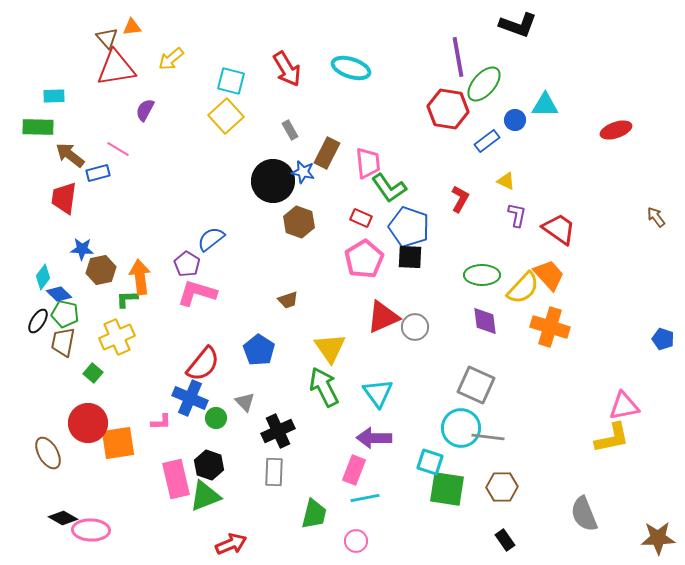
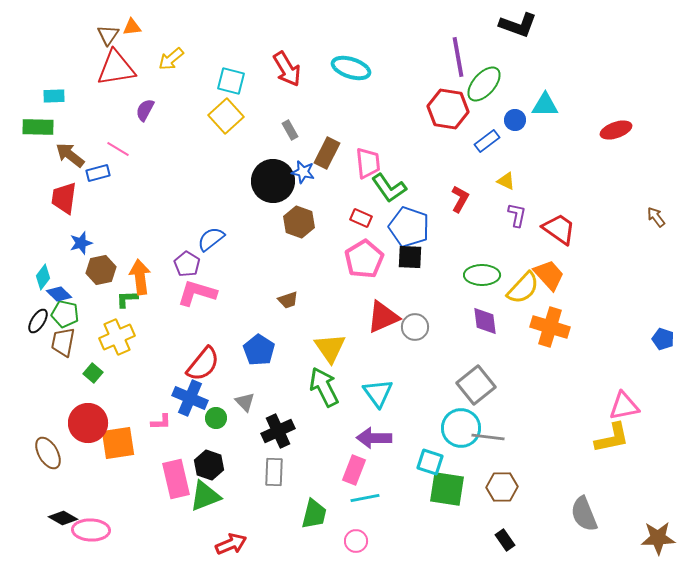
brown triangle at (107, 38): moved 1 px right, 3 px up; rotated 15 degrees clockwise
blue star at (82, 249): moved 1 px left, 6 px up; rotated 20 degrees counterclockwise
gray square at (476, 385): rotated 27 degrees clockwise
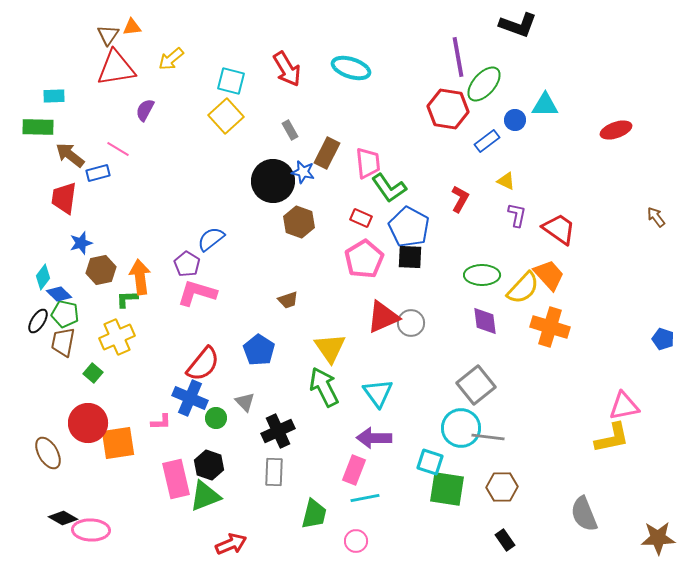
blue pentagon at (409, 227): rotated 9 degrees clockwise
gray circle at (415, 327): moved 4 px left, 4 px up
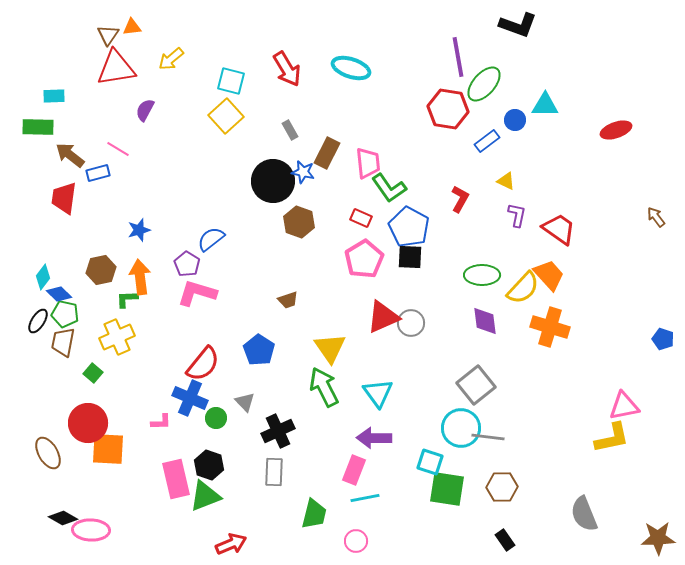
blue star at (81, 243): moved 58 px right, 13 px up
orange square at (118, 443): moved 10 px left, 6 px down; rotated 12 degrees clockwise
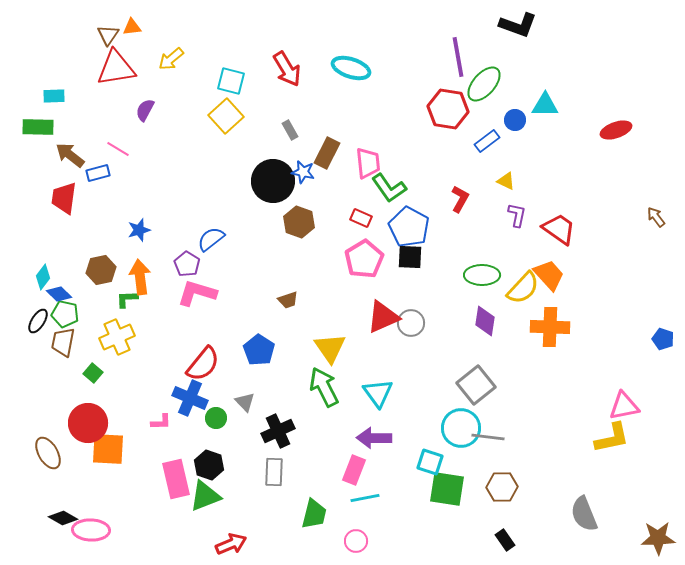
purple diamond at (485, 321): rotated 16 degrees clockwise
orange cross at (550, 327): rotated 15 degrees counterclockwise
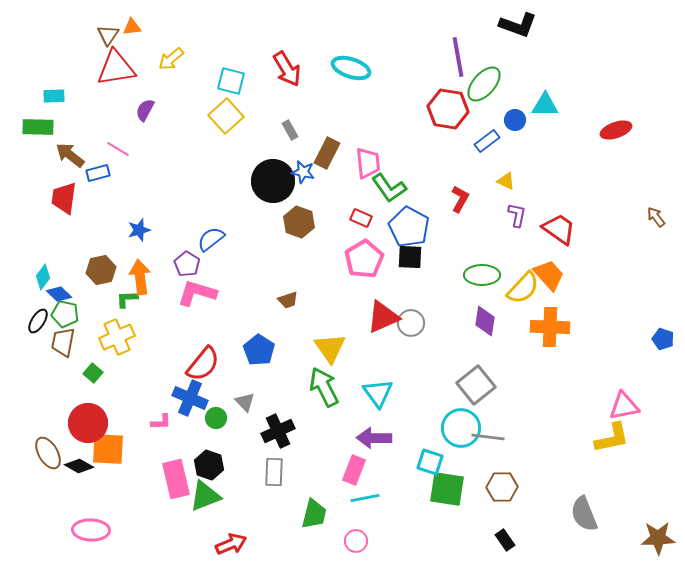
black diamond at (63, 518): moved 16 px right, 52 px up
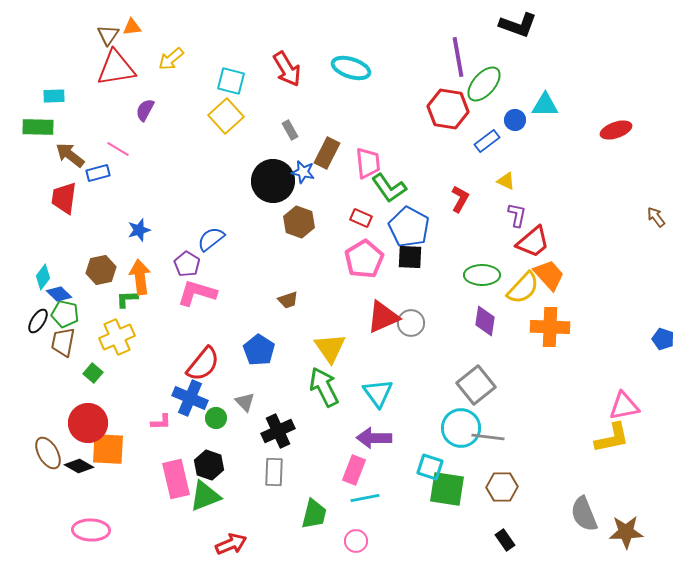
red trapezoid at (559, 229): moved 26 px left, 13 px down; rotated 105 degrees clockwise
cyan square at (430, 462): moved 5 px down
brown star at (658, 538): moved 32 px left, 6 px up
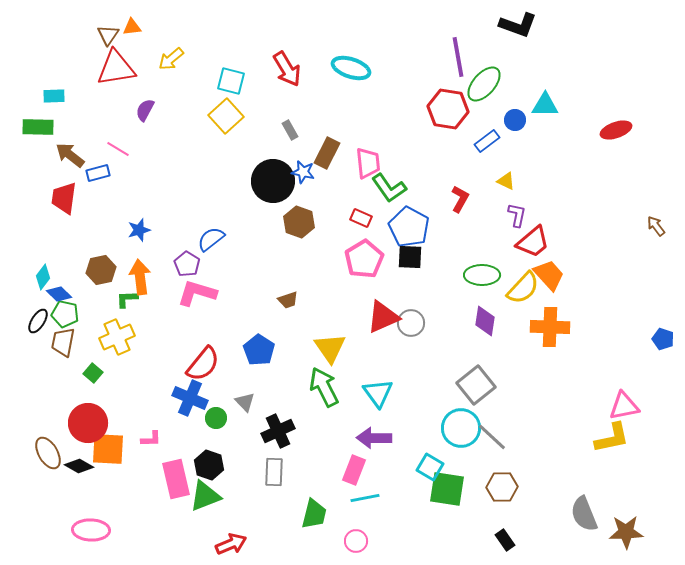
brown arrow at (656, 217): moved 9 px down
pink L-shape at (161, 422): moved 10 px left, 17 px down
gray line at (488, 437): moved 4 px right; rotated 36 degrees clockwise
cyan square at (430, 467): rotated 12 degrees clockwise
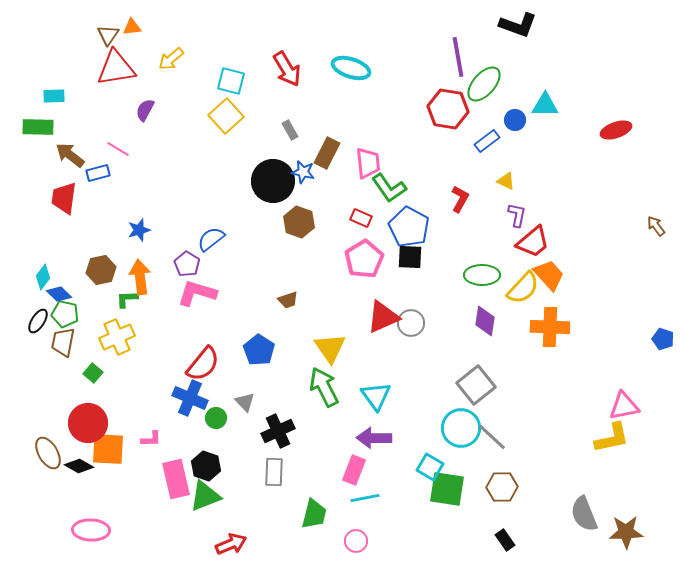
cyan triangle at (378, 393): moved 2 px left, 3 px down
black hexagon at (209, 465): moved 3 px left, 1 px down
